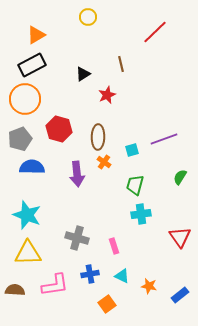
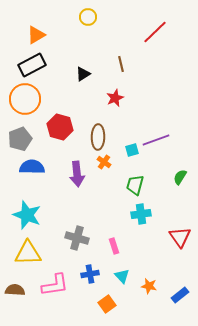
red star: moved 8 px right, 3 px down
red hexagon: moved 1 px right, 2 px up
purple line: moved 8 px left, 1 px down
cyan triangle: rotated 21 degrees clockwise
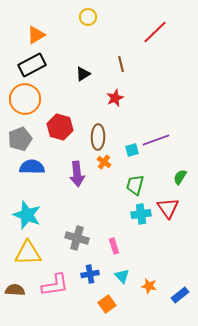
red triangle: moved 12 px left, 29 px up
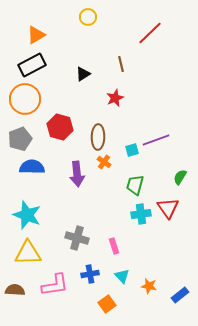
red line: moved 5 px left, 1 px down
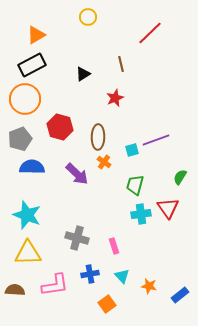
purple arrow: rotated 40 degrees counterclockwise
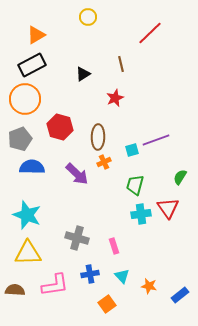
orange cross: rotated 32 degrees clockwise
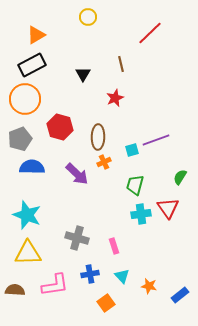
black triangle: rotated 28 degrees counterclockwise
orange square: moved 1 px left, 1 px up
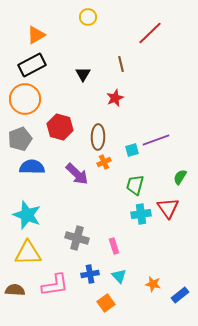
cyan triangle: moved 3 px left
orange star: moved 4 px right, 2 px up
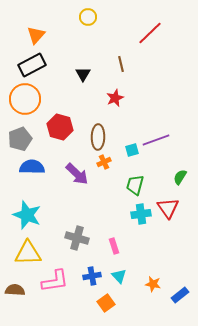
orange triangle: rotated 18 degrees counterclockwise
blue cross: moved 2 px right, 2 px down
pink L-shape: moved 4 px up
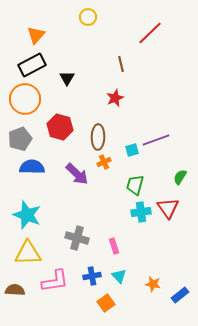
black triangle: moved 16 px left, 4 px down
cyan cross: moved 2 px up
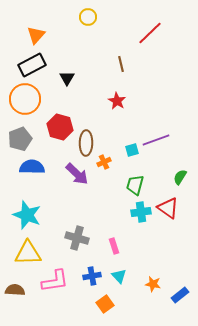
red star: moved 2 px right, 3 px down; rotated 18 degrees counterclockwise
brown ellipse: moved 12 px left, 6 px down
red triangle: rotated 20 degrees counterclockwise
orange square: moved 1 px left, 1 px down
